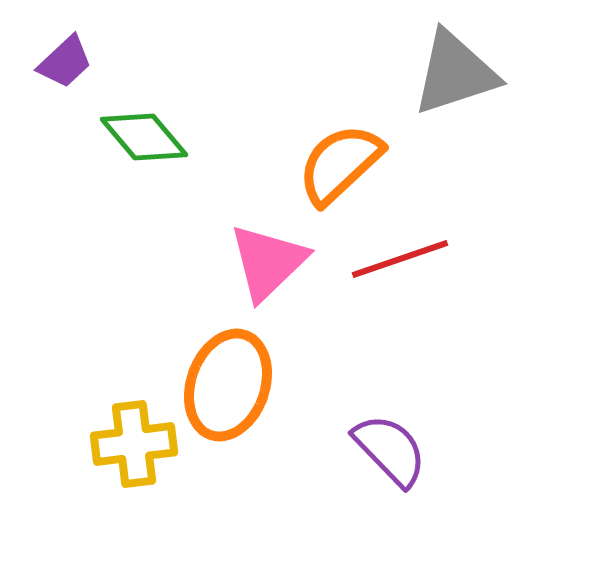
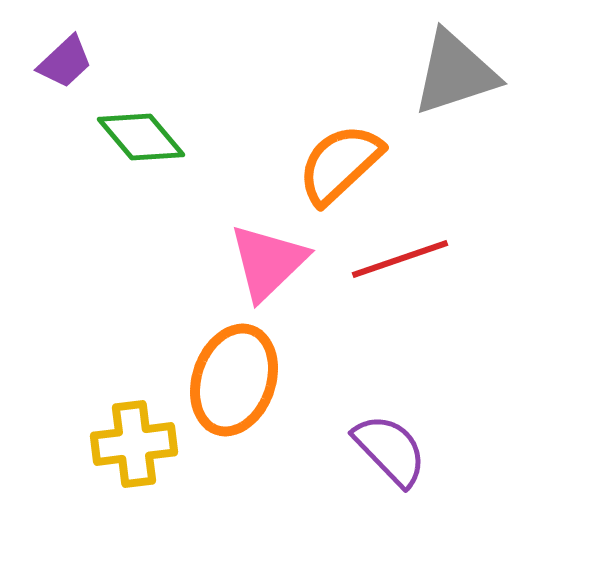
green diamond: moved 3 px left
orange ellipse: moved 6 px right, 5 px up
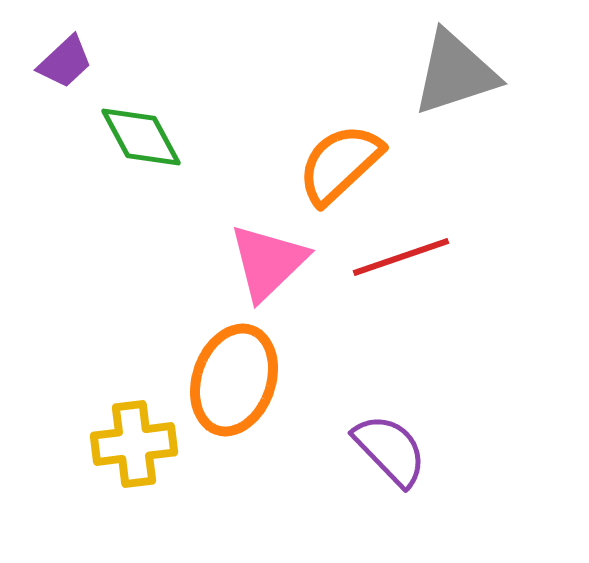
green diamond: rotated 12 degrees clockwise
red line: moved 1 px right, 2 px up
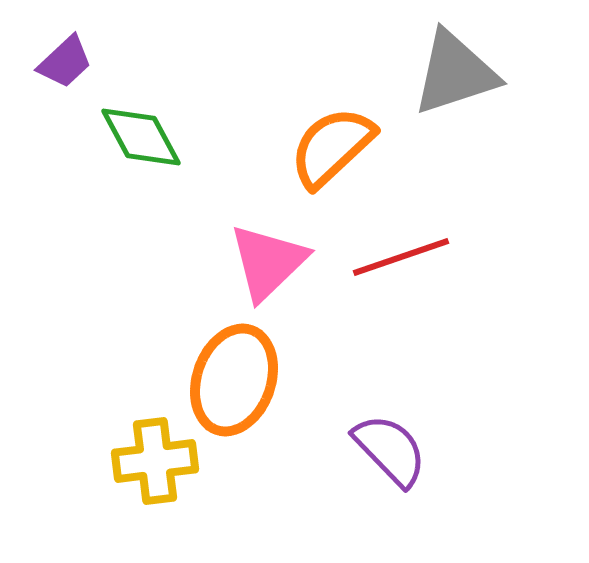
orange semicircle: moved 8 px left, 17 px up
yellow cross: moved 21 px right, 17 px down
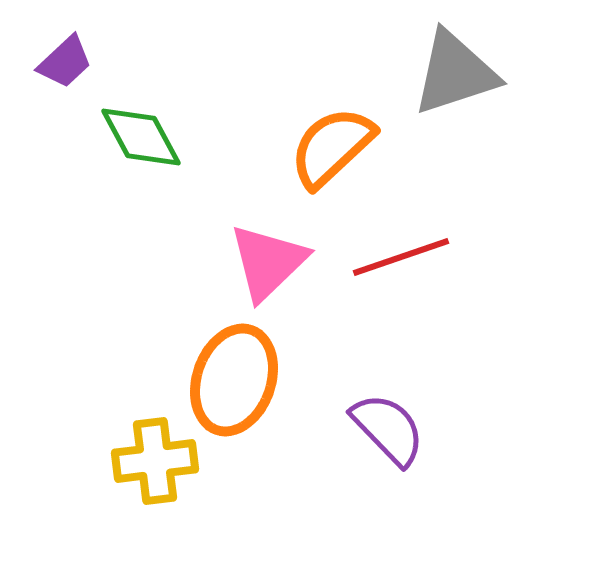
purple semicircle: moved 2 px left, 21 px up
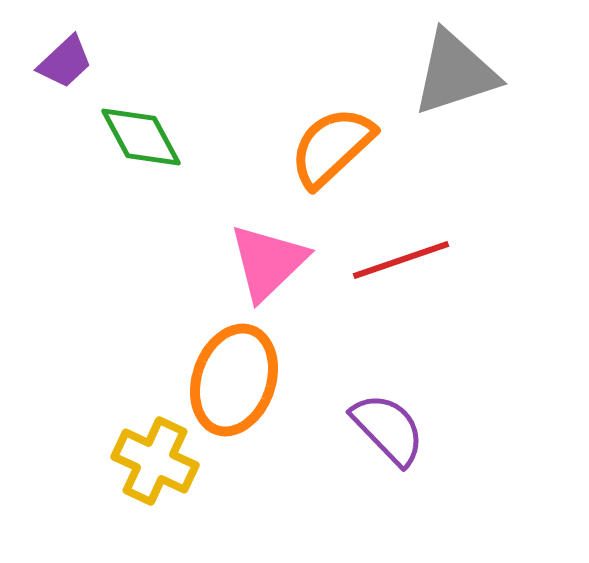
red line: moved 3 px down
yellow cross: rotated 32 degrees clockwise
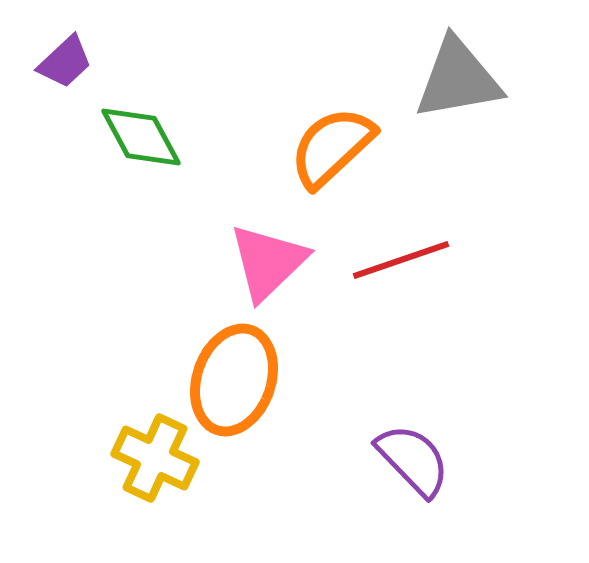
gray triangle: moved 3 px right, 6 px down; rotated 8 degrees clockwise
purple semicircle: moved 25 px right, 31 px down
yellow cross: moved 3 px up
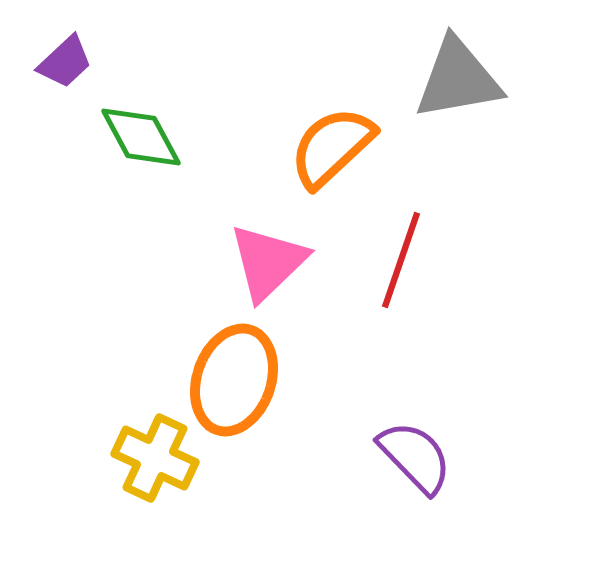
red line: rotated 52 degrees counterclockwise
purple semicircle: moved 2 px right, 3 px up
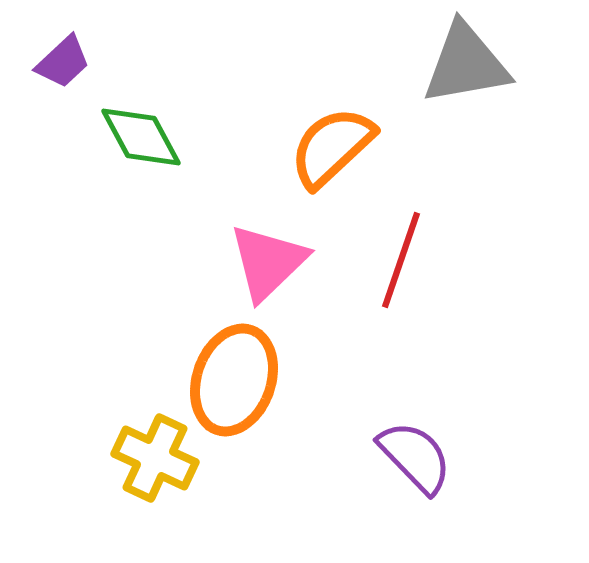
purple trapezoid: moved 2 px left
gray triangle: moved 8 px right, 15 px up
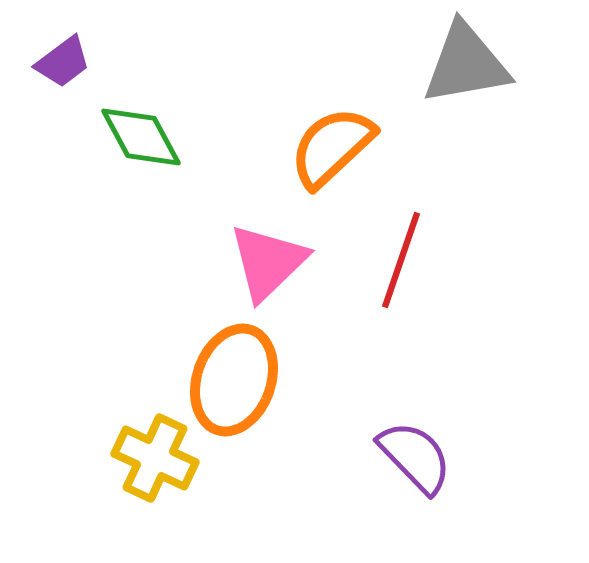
purple trapezoid: rotated 6 degrees clockwise
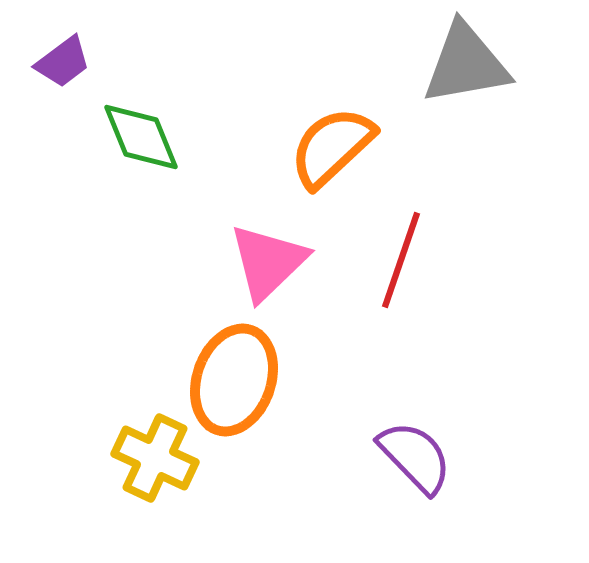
green diamond: rotated 6 degrees clockwise
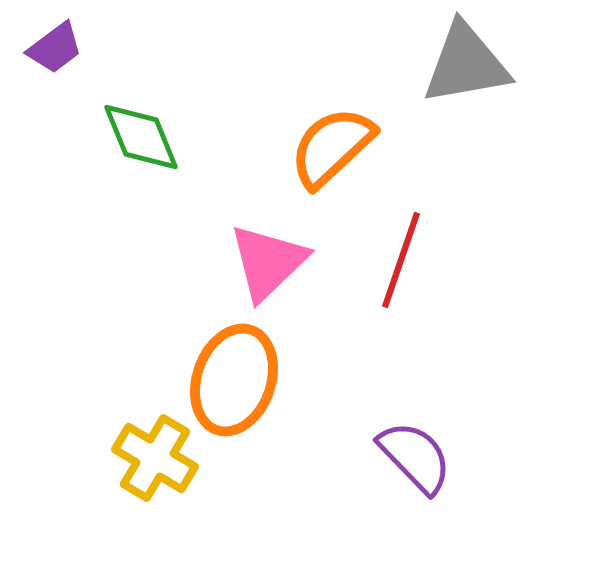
purple trapezoid: moved 8 px left, 14 px up
yellow cross: rotated 6 degrees clockwise
